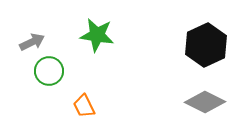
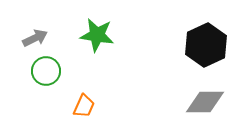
gray arrow: moved 3 px right, 4 px up
green circle: moved 3 px left
gray diamond: rotated 27 degrees counterclockwise
orange trapezoid: rotated 130 degrees counterclockwise
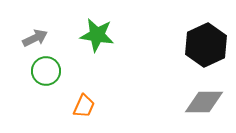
gray diamond: moved 1 px left
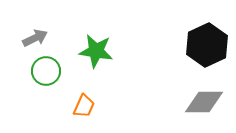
green star: moved 1 px left, 16 px down
black hexagon: moved 1 px right
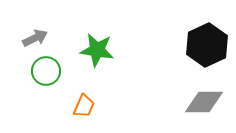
green star: moved 1 px right, 1 px up
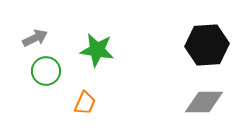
black hexagon: rotated 21 degrees clockwise
orange trapezoid: moved 1 px right, 3 px up
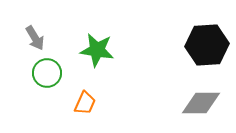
gray arrow: rotated 85 degrees clockwise
green circle: moved 1 px right, 2 px down
gray diamond: moved 3 px left, 1 px down
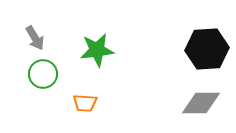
black hexagon: moved 4 px down
green star: rotated 16 degrees counterclockwise
green circle: moved 4 px left, 1 px down
orange trapezoid: rotated 70 degrees clockwise
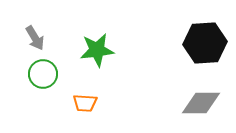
black hexagon: moved 2 px left, 6 px up
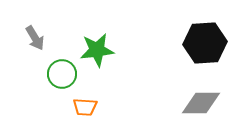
green circle: moved 19 px right
orange trapezoid: moved 4 px down
